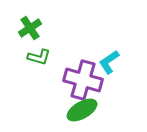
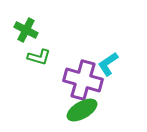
green cross: moved 4 px left, 2 px down; rotated 30 degrees counterclockwise
cyan L-shape: moved 1 px left, 2 px down
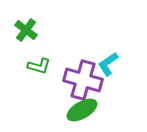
green cross: rotated 10 degrees clockwise
green L-shape: moved 9 px down
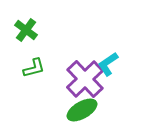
green L-shape: moved 5 px left, 2 px down; rotated 30 degrees counterclockwise
purple cross: moved 2 px right, 1 px up; rotated 30 degrees clockwise
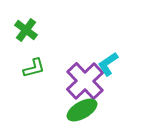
purple cross: moved 2 px down
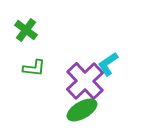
green L-shape: rotated 20 degrees clockwise
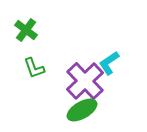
cyan L-shape: moved 1 px right, 1 px up
green L-shape: rotated 65 degrees clockwise
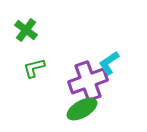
green L-shape: rotated 95 degrees clockwise
purple cross: moved 3 px right; rotated 24 degrees clockwise
green ellipse: moved 1 px up
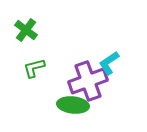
green ellipse: moved 9 px left, 4 px up; rotated 36 degrees clockwise
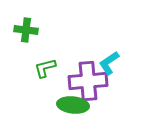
green cross: rotated 30 degrees counterclockwise
green L-shape: moved 11 px right
purple cross: rotated 15 degrees clockwise
